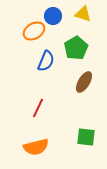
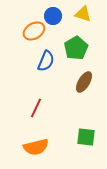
red line: moved 2 px left
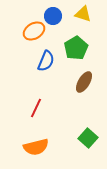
green square: moved 2 px right, 1 px down; rotated 36 degrees clockwise
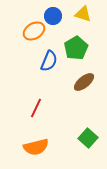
blue semicircle: moved 3 px right
brown ellipse: rotated 20 degrees clockwise
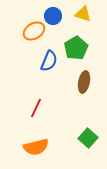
brown ellipse: rotated 40 degrees counterclockwise
